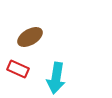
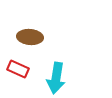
brown ellipse: rotated 35 degrees clockwise
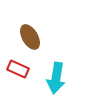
brown ellipse: rotated 55 degrees clockwise
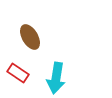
red rectangle: moved 4 px down; rotated 10 degrees clockwise
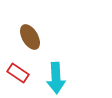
cyan arrow: rotated 12 degrees counterclockwise
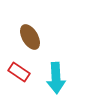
red rectangle: moved 1 px right, 1 px up
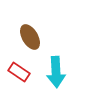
cyan arrow: moved 6 px up
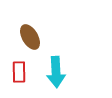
red rectangle: rotated 55 degrees clockwise
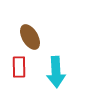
red rectangle: moved 5 px up
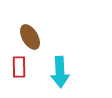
cyan arrow: moved 4 px right
